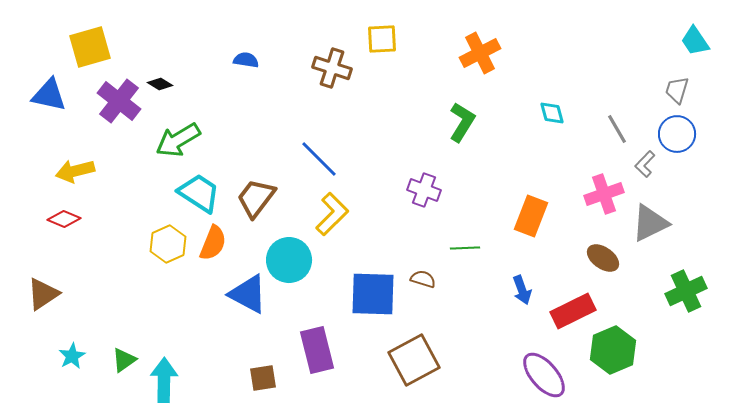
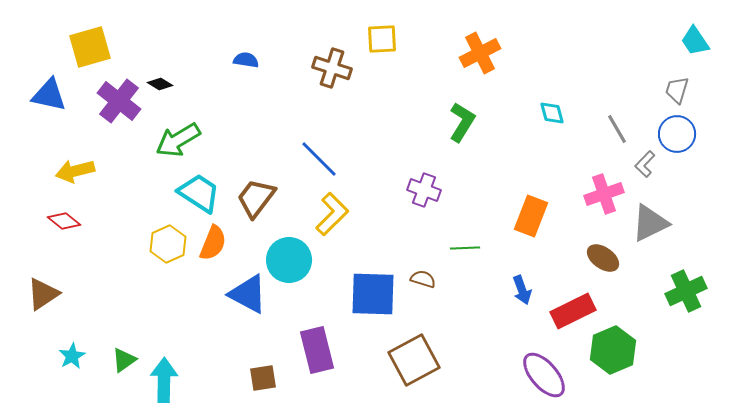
red diamond at (64, 219): moved 2 px down; rotated 16 degrees clockwise
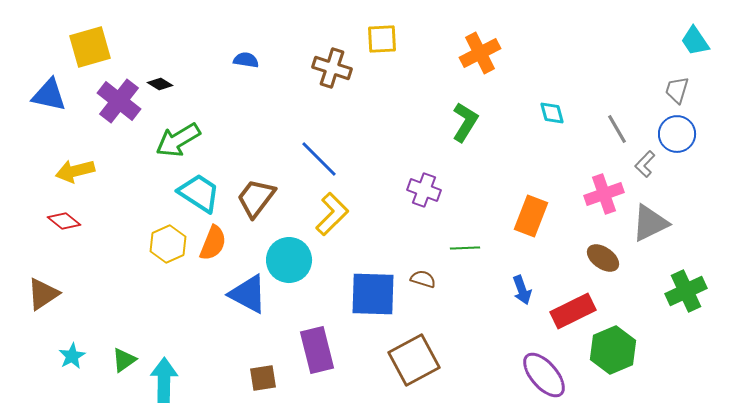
green L-shape at (462, 122): moved 3 px right
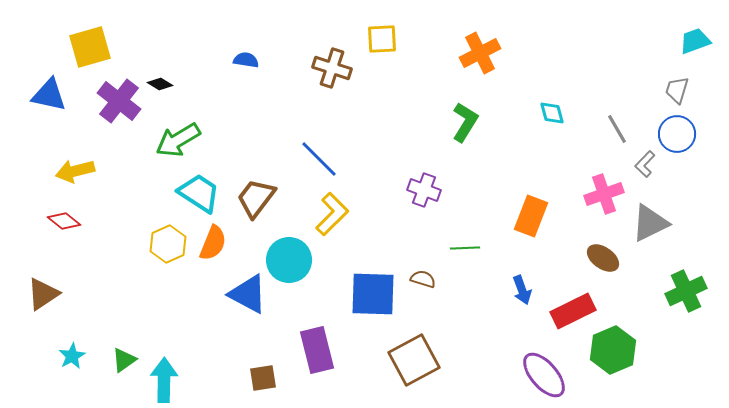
cyan trapezoid at (695, 41): rotated 104 degrees clockwise
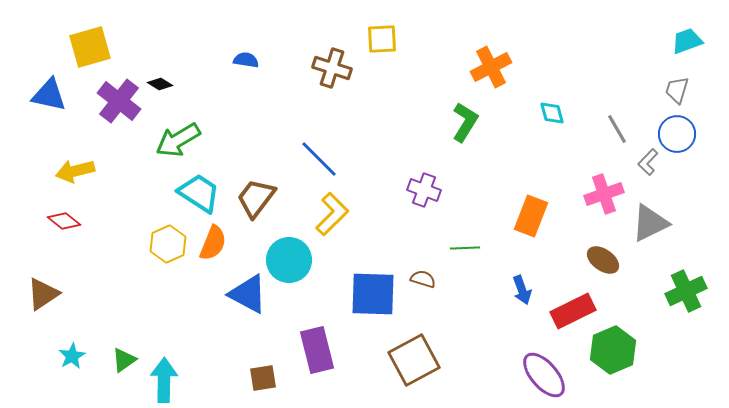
cyan trapezoid at (695, 41): moved 8 px left
orange cross at (480, 53): moved 11 px right, 14 px down
gray L-shape at (645, 164): moved 3 px right, 2 px up
brown ellipse at (603, 258): moved 2 px down
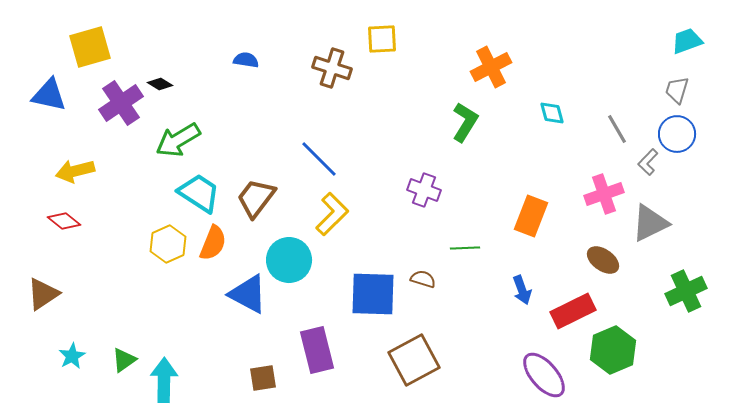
purple cross at (119, 101): moved 2 px right, 2 px down; rotated 18 degrees clockwise
